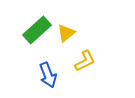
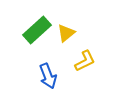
blue arrow: moved 1 px down
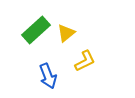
green rectangle: moved 1 px left
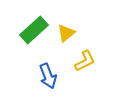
green rectangle: moved 2 px left
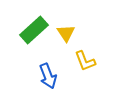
yellow triangle: rotated 24 degrees counterclockwise
yellow L-shape: rotated 95 degrees clockwise
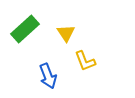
green rectangle: moved 9 px left, 1 px up
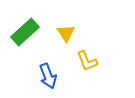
green rectangle: moved 3 px down
yellow L-shape: moved 2 px right
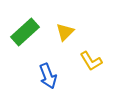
yellow triangle: moved 1 px left, 1 px up; rotated 18 degrees clockwise
yellow L-shape: moved 4 px right; rotated 10 degrees counterclockwise
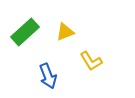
yellow triangle: rotated 24 degrees clockwise
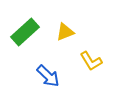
blue arrow: rotated 25 degrees counterclockwise
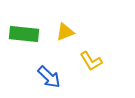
green rectangle: moved 1 px left, 2 px down; rotated 48 degrees clockwise
blue arrow: moved 1 px right, 1 px down
